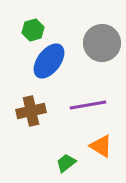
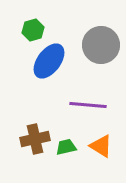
gray circle: moved 1 px left, 2 px down
purple line: rotated 15 degrees clockwise
brown cross: moved 4 px right, 28 px down
green trapezoid: moved 16 px up; rotated 25 degrees clockwise
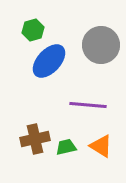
blue ellipse: rotated 6 degrees clockwise
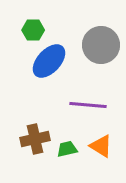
green hexagon: rotated 15 degrees clockwise
green trapezoid: moved 1 px right, 2 px down
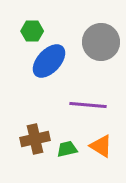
green hexagon: moved 1 px left, 1 px down
gray circle: moved 3 px up
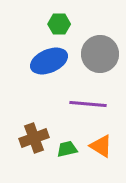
green hexagon: moved 27 px right, 7 px up
gray circle: moved 1 px left, 12 px down
blue ellipse: rotated 24 degrees clockwise
purple line: moved 1 px up
brown cross: moved 1 px left, 1 px up; rotated 8 degrees counterclockwise
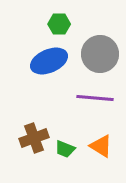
purple line: moved 7 px right, 6 px up
green trapezoid: moved 2 px left; rotated 145 degrees counterclockwise
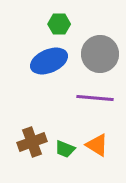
brown cross: moved 2 px left, 4 px down
orange triangle: moved 4 px left, 1 px up
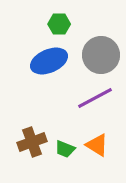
gray circle: moved 1 px right, 1 px down
purple line: rotated 33 degrees counterclockwise
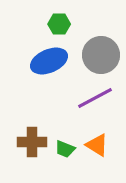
brown cross: rotated 20 degrees clockwise
